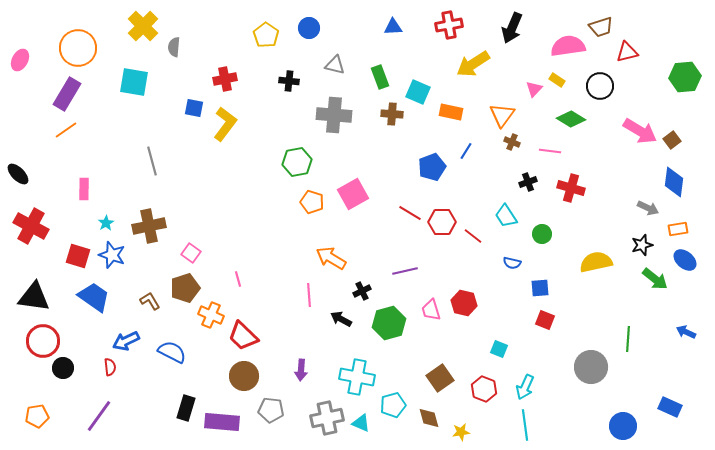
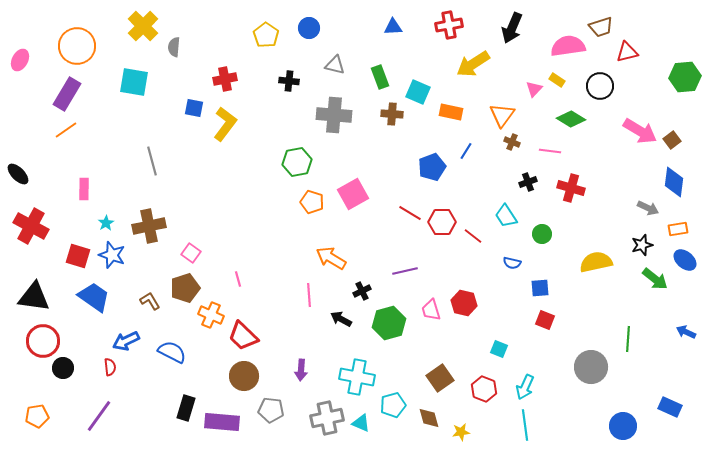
orange circle at (78, 48): moved 1 px left, 2 px up
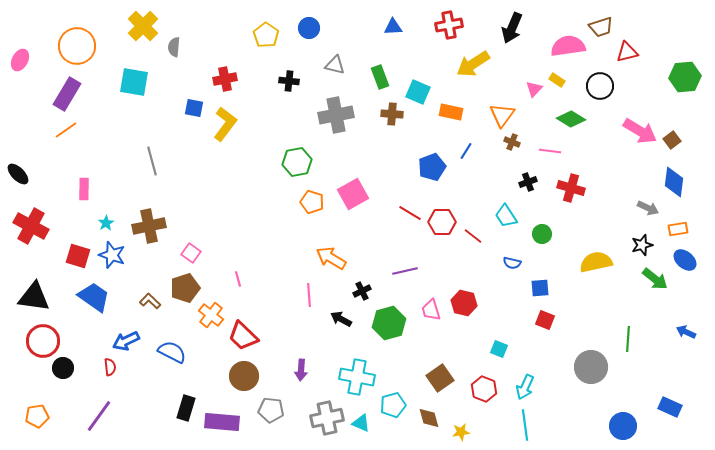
gray cross at (334, 115): moved 2 px right; rotated 16 degrees counterclockwise
brown L-shape at (150, 301): rotated 15 degrees counterclockwise
orange cross at (211, 315): rotated 15 degrees clockwise
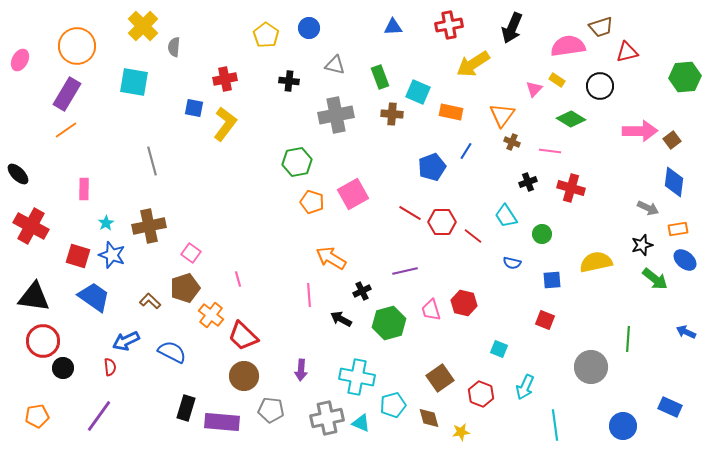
pink arrow at (640, 131): rotated 32 degrees counterclockwise
blue square at (540, 288): moved 12 px right, 8 px up
red hexagon at (484, 389): moved 3 px left, 5 px down
cyan line at (525, 425): moved 30 px right
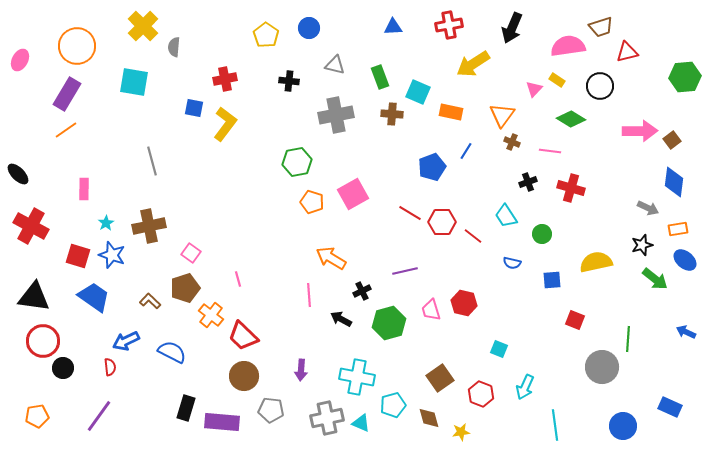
red square at (545, 320): moved 30 px right
gray circle at (591, 367): moved 11 px right
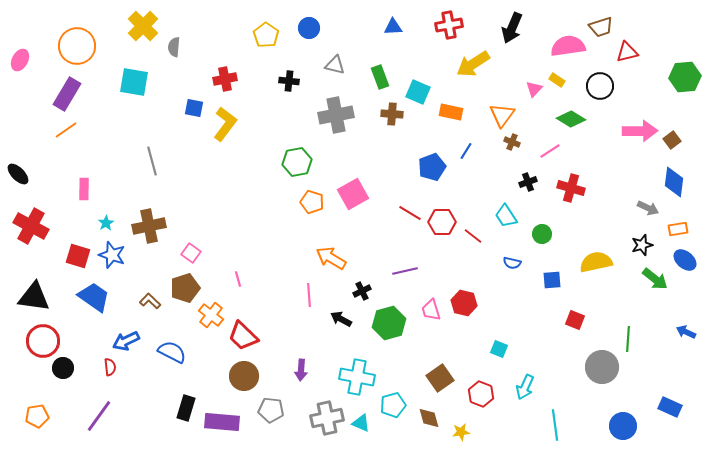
pink line at (550, 151): rotated 40 degrees counterclockwise
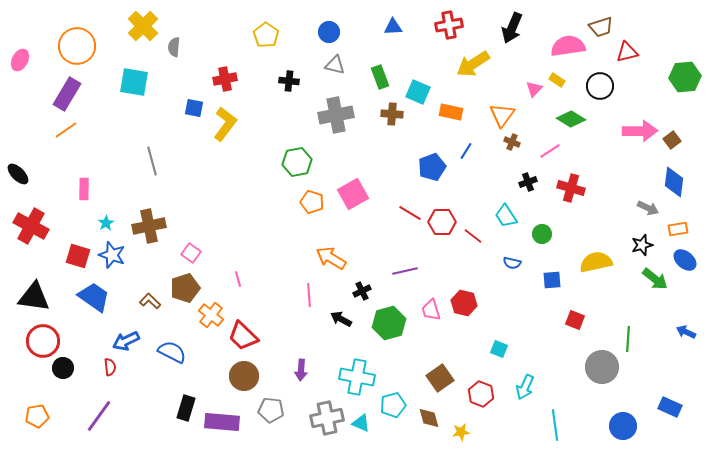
blue circle at (309, 28): moved 20 px right, 4 px down
